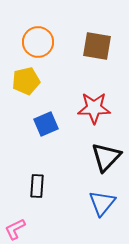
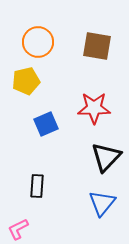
pink L-shape: moved 3 px right
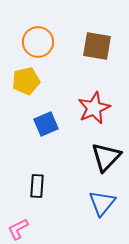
red star: rotated 24 degrees counterclockwise
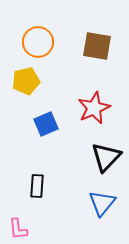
pink L-shape: rotated 70 degrees counterclockwise
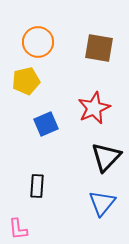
brown square: moved 2 px right, 2 px down
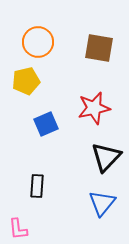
red star: rotated 12 degrees clockwise
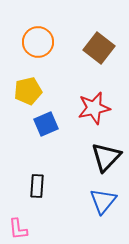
brown square: rotated 28 degrees clockwise
yellow pentagon: moved 2 px right, 10 px down
blue triangle: moved 1 px right, 2 px up
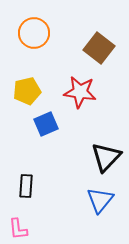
orange circle: moved 4 px left, 9 px up
yellow pentagon: moved 1 px left
red star: moved 14 px left, 16 px up; rotated 20 degrees clockwise
black rectangle: moved 11 px left
blue triangle: moved 3 px left, 1 px up
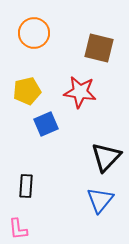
brown square: rotated 24 degrees counterclockwise
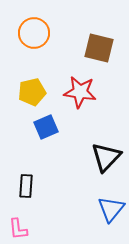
yellow pentagon: moved 5 px right, 1 px down
blue square: moved 3 px down
blue triangle: moved 11 px right, 9 px down
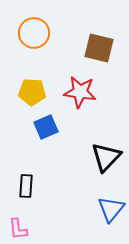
yellow pentagon: rotated 16 degrees clockwise
